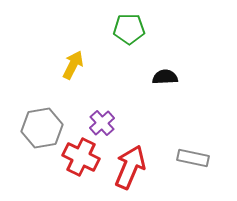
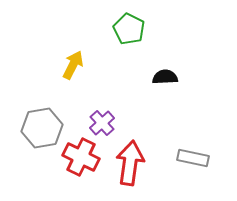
green pentagon: rotated 28 degrees clockwise
red arrow: moved 4 px up; rotated 15 degrees counterclockwise
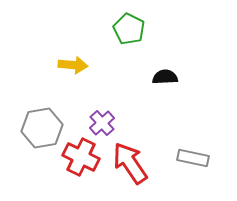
yellow arrow: rotated 68 degrees clockwise
red arrow: rotated 42 degrees counterclockwise
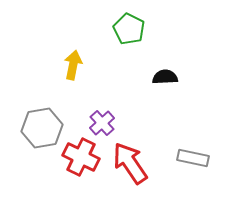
yellow arrow: rotated 84 degrees counterclockwise
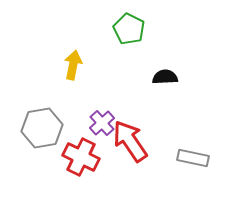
red arrow: moved 22 px up
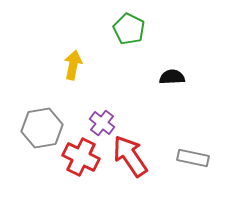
black semicircle: moved 7 px right
purple cross: rotated 10 degrees counterclockwise
red arrow: moved 15 px down
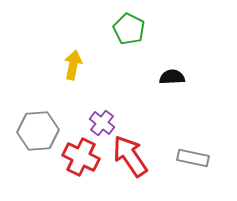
gray hexagon: moved 4 px left, 3 px down; rotated 6 degrees clockwise
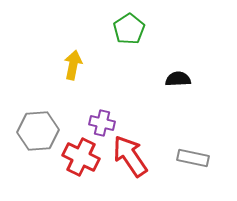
green pentagon: rotated 12 degrees clockwise
black semicircle: moved 6 px right, 2 px down
purple cross: rotated 25 degrees counterclockwise
